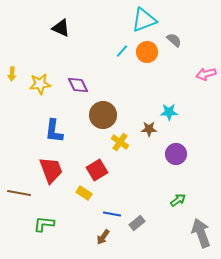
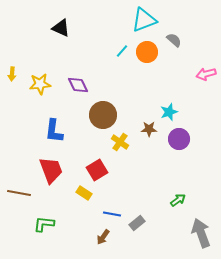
cyan star: rotated 18 degrees counterclockwise
purple circle: moved 3 px right, 15 px up
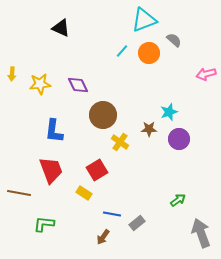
orange circle: moved 2 px right, 1 px down
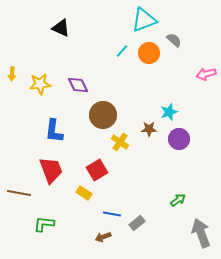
brown arrow: rotated 35 degrees clockwise
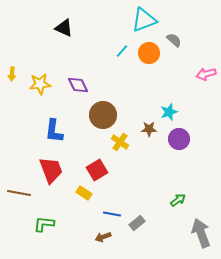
black triangle: moved 3 px right
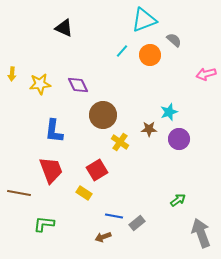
orange circle: moved 1 px right, 2 px down
blue line: moved 2 px right, 2 px down
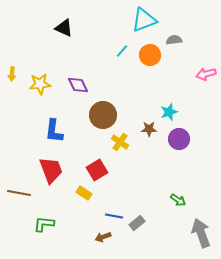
gray semicircle: rotated 49 degrees counterclockwise
green arrow: rotated 70 degrees clockwise
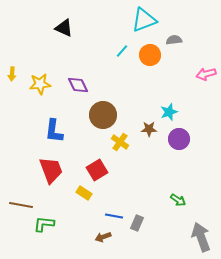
brown line: moved 2 px right, 12 px down
gray rectangle: rotated 28 degrees counterclockwise
gray arrow: moved 4 px down
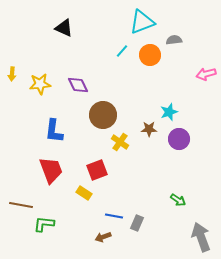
cyan triangle: moved 2 px left, 2 px down
red square: rotated 10 degrees clockwise
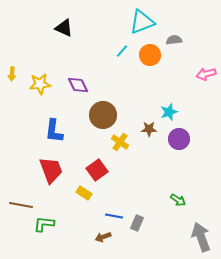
red square: rotated 15 degrees counterclockwise
